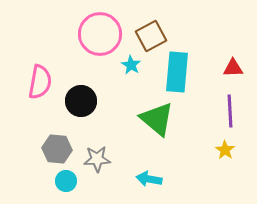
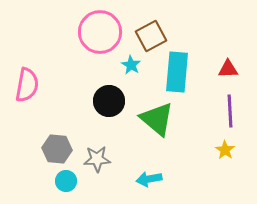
pink circle: moved 2 px up
red triangle: moved 5 px left, 1 px down
pink semicircle: moved 13 px left, 3 px down
black circle: moved 28 px right
cyan arrow: rotated 20 degrees counterclockwise
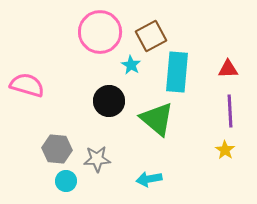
pink semicircle: rotated 84 degrees counterclockwise
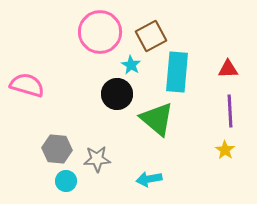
black circle: moved 8 px right, 7 px up
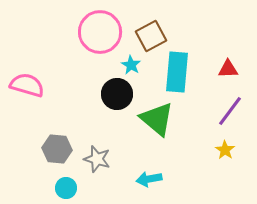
purple line: rotated 40 degrees clockwise
gray star: rotated 20 degrees clockwise
cyan circle: moved 7 px down
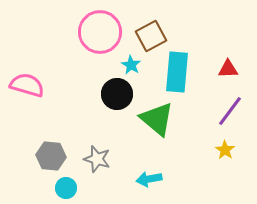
gray hexagon: moved 6 px left, 7 px down
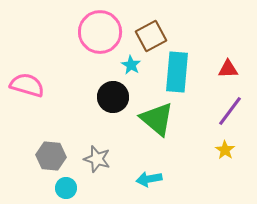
black circle: moved 4 px left, 3 px down
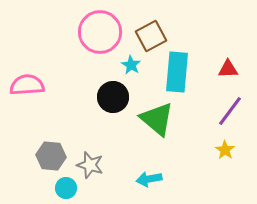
pink semicircle: rotated 20 degrees counterclockwise
gray star: moved 7 px left, 6 px down
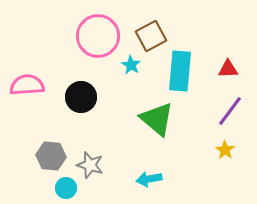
pink circle: moved 2 px left, 4 px down
cyan rectangle: moved 3 px right, 1 px up
black circle: moved 32 px left
